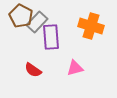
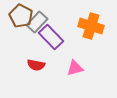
purple rectangle: rotated 40 degrees counterclockwise
red semicircle: moved 3 px right, 5 px up; rotated 24 degrees counterclockwise
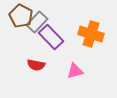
orange cross: moved 8 px down
pink triangle: moved 3 px down
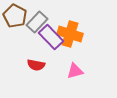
brown pentagon: moved 6 px left
orange cross: moved 21 px left
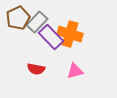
brown pentagon: moved 3 px right, 2 px down; rotated 20 degrees clockwise
red semicircle: moved 4 px down
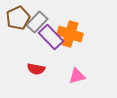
pink triangle: moved 2 px right, 5 px down
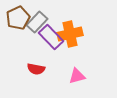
orange cross: rotated 30 degrees counterclockwise
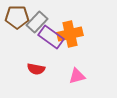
brown pentagon: moved 1 px left, 1 px up; rotated 25 degrees clockwise
purple rectangle: rotated 10 degrees counterclockwise
